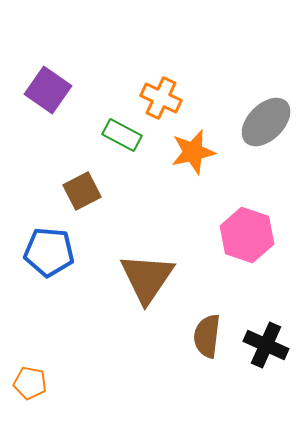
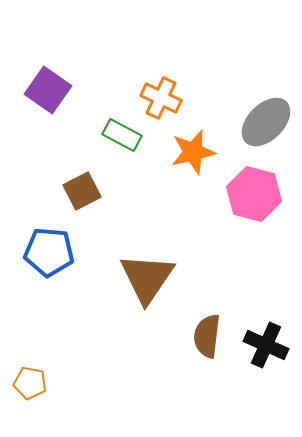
pink hexagon: moved 7 px right, 41 px up; rotated 4 degrees counterclockwise
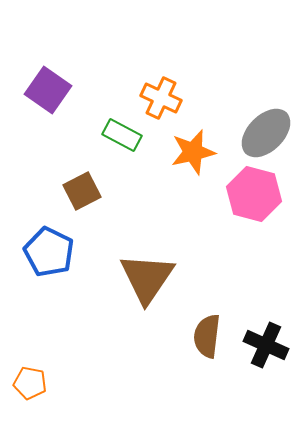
gray ellipse: moved 11 px down
blue pentagon: rotated 21 degrees clockwise
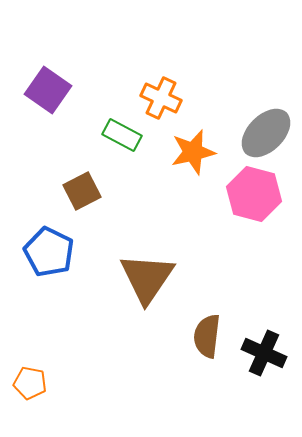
black cross: moved 2 px left, 8 px down
